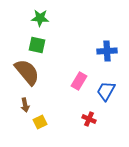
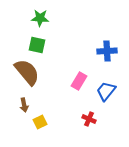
blue trapezoid: rotated 10 degrees clockwise
brown arrow: moved 1 px left
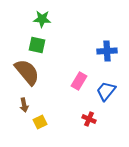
green star: moved 2 px right, 1 px down
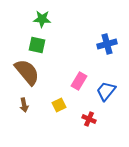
blue cross: moved 7 px up; rotated 12 degrees counterclockwise
yellow square: moved 19 px right, 17 px up
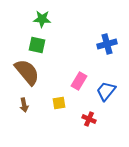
yellow square: moved 2 px up; rotated 16 degrees clockwise
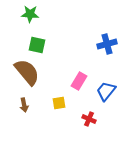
green star: moved 12 px left, 5 px up
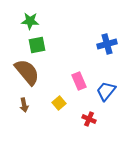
green star: moved 7 px down
green square: rotated 24 degrees counterclockwise
pink rectangle: rotated 54 degrees counterclockwise
yellow square: rotated 32 degrees counterclockwise
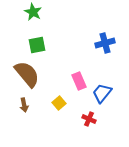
green star: moved 3 px right, 9 px up; rotated 24 degrees clockwise
blue cross: moved 2 px left, 1 px up
brown semicircle: moved 2 px down
blue trapezoid: moved 4 px left, 2 px down
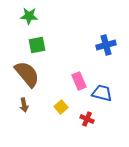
green star: moved 4 px left, 4 px down; rotated 24 degrees counterclockwise
blue cross: moved 1 px right, 2 px down
blue trapezoid: rotated 65 degrees clockwise
yellow square: moved 2 px right, 4 px down
red cross: moved 2 px left
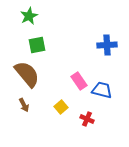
green star: rotated 30 degrees counterclockwise
blue cross: moved 1 px right; rotated 12 degrees clockwise
pink rectangle: rotated 12 degrees counterclockwise
blue trapezoid: moved 3 px up
brown arrow: rotated 16 degrees counterclockwise
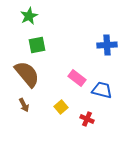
pink rectangle: moved 2 px left, 3 px up; rotated 18 degrees counterclockwise
